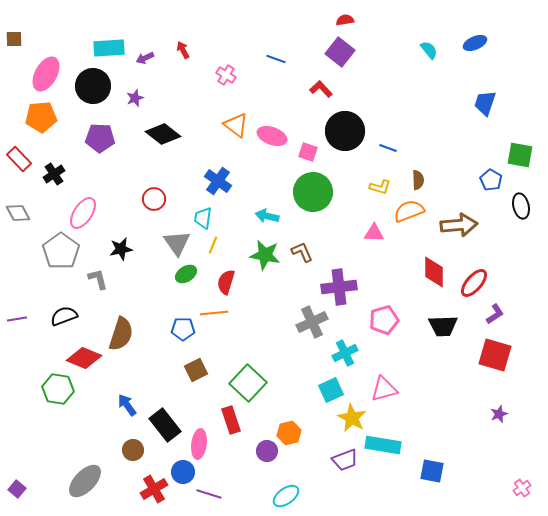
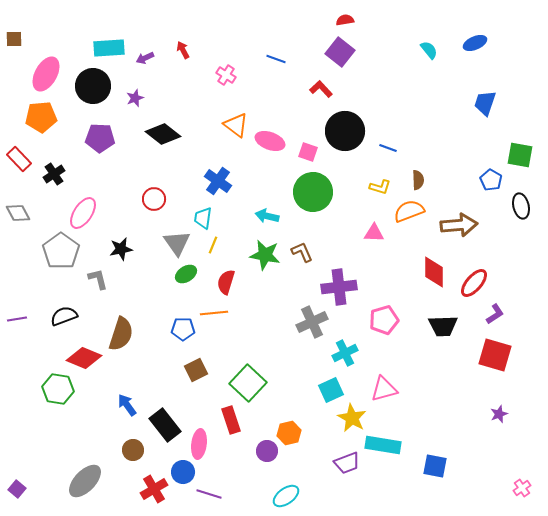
pink ellipse at (272, 136): moved 2 px left, 5 px down
purple trapezoid at (345, 460): moved 2 px right, 3 px down
blue square at (432, 471): moved 3 px right, 5 px up
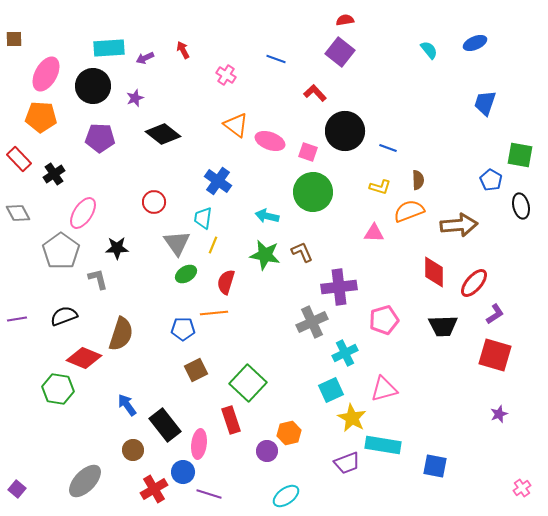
red L-shape at (321, 89): moved 6 px left, 4 px down
orange pentagon at (41, 117): rotated 8 degrees clockwise
red circle at (154, 199): moved 3 px down
black star at (121, 249): moved 4 px left, 1 px up; rotated 10 degrees clockwise
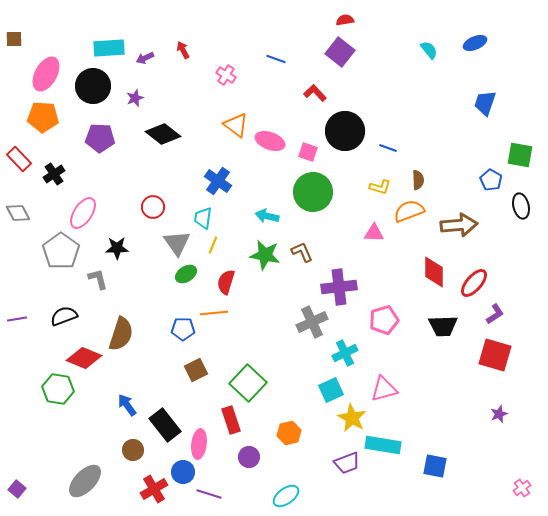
orange pentagon at (41, 117): moved 2 px right
red circle at (154, 202): moved 1 px left, 5 px down
purple circle at (267, 451): moved 18 px left, 6 px down
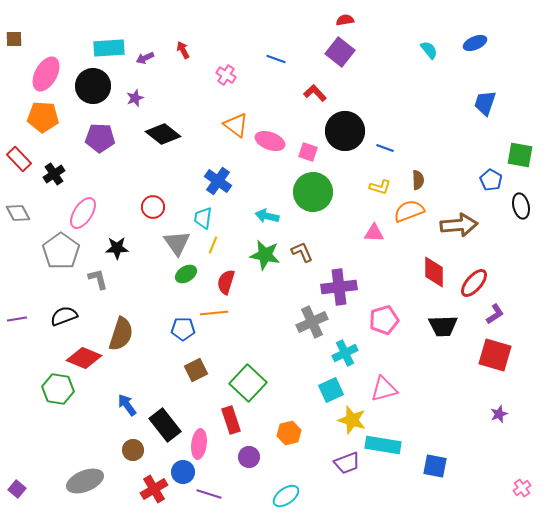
blue line at (388, 148): moved 3 px left
yellow star at (352, 418): moved 2 px down; rotated 12 degrees counterclockwise
gray ellipse at (85, 481): rotated 24 degrees clockwise
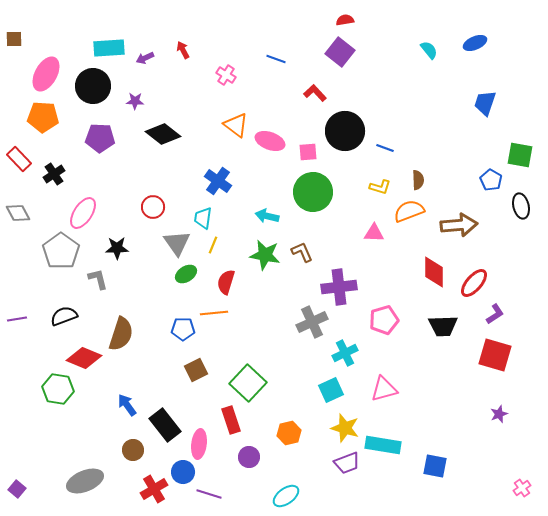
purple star at (135, 98): moved 3 px down; rotated 24 degrees clockwise
pink square at (308, 152): rotated 24 degrees counterclockwise
yellow star at (352, 420): moved 7 px left, 8 px down
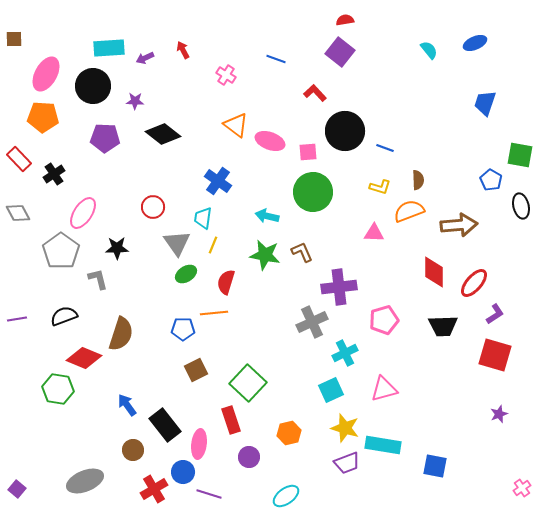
purple pentagon at (100, 138): moved 5 px right
